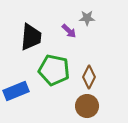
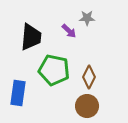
blue rectangle: moved 2 px right, 2 px down; rotated 60 degrees counterclockwise
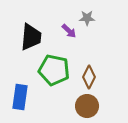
blue rectangle: moved 2 px right, 4 px down
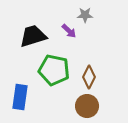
gray star: moved 2 px left, 3 px up
black trapezoid: moved 2 px right, 1 px up; rotated 112 degrees counterclockwise
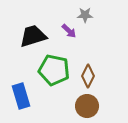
brown diamond: moved 1 px left, 1 px up
blue rectangle: moved 1 px right, 1 px up; rotated 25 degrees counterclockwise
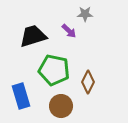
gray star: moved 1 px up
brown diamond: moved 6 px down
brown circle: moved 26 px left
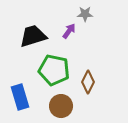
purple arrow: rotated 98 degrees counterclockwise
blue rectangle: moved 1 px left, 1 px down
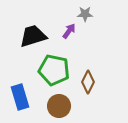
brown circle: moved 2 px left
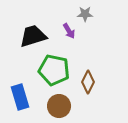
purple arrow: rotated 112 degrees clockwise
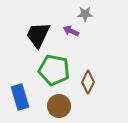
purple arrow: moved 2 px right; rotated 147 degrees clockwise
black trapezoid: moved 5 px right, 1 px up; rotated 48 degrees counterclockwise
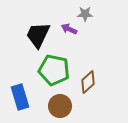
purple arrow: moved 2 px left, 2 px up
brown diamond: rotated 20 degrees clockwise
brown circle: moved 1 px right
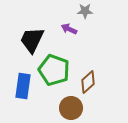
gray star: moved 3 px up
black trapezoid: moved 6 px left, 5 px down
green pentagon: rotated 8 degrees clockwise
blue rectangle: moved 3 px right, 11 px up; rotated 25 degrees clockwise
brown circle: moved 11 px right, 2 px down
